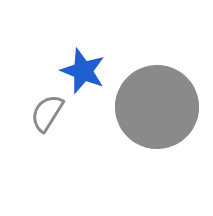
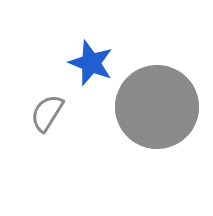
blue star: moved 8 px right, 8 px up
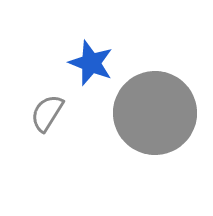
gray circle: moved 2 px left, 6 px down
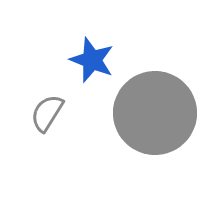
blue star: moved 1 px right, 3 px up
